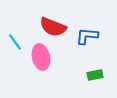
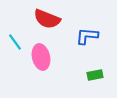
red semicircle: moved 6 px left, 8 px up
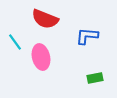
red semicircle: moved 2 px left
green rectangle: moved 3 px down
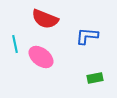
cyan line: moved 2 px down; rotated 24 degrees clockwise
pink ellipse: rotated 40 degrees counterclockwise
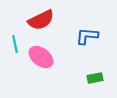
red semicircle: moved 4 px left, 1 px down; rotated 48 degrees counterclockwise
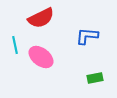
red semicircle: moved 2 px up
cyan line: moved 1 px down
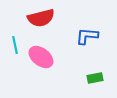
red semicircle: rotated 12 degrees clockwise
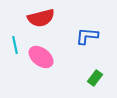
green rectangle: rotated 42 degrees counterclockwise
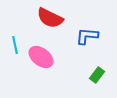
red semicircle: moved 9 px right; rotated 40 degrees clockwise
green rectangle: moved 2 px right, 3 px up
